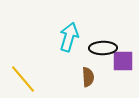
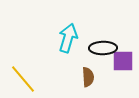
cyan arrow: moved 1 px left, 1 px down
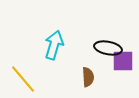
cyan arrow: moved 14 px left, 7 px down
black ellipse: moved 5 px right; rotated 12 degrees clockwise
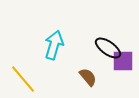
black ellipse: rotated 24 degrees clockwise
brown semicircle: rotated 36 degrees counterclockwise
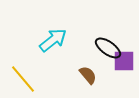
cyan arrow: moved 1 px left, 5 px up; rotated 36 degrees clockwise
purple square: moved 1 px right
brown semicircle: moved 2 px up
